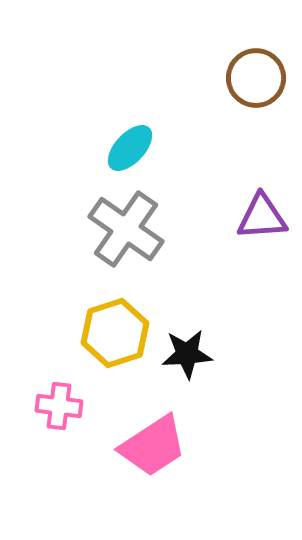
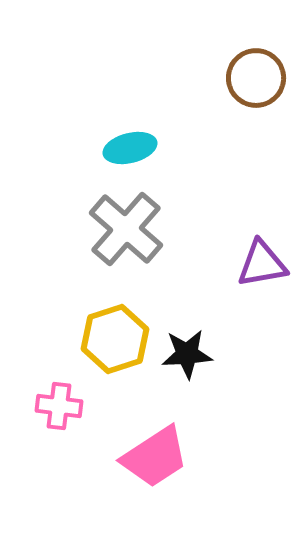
cyan ellipse: rotated 33 degrees clockwise
purple triangle: moved 47 px down; rotated 6 degrees counterclockwise
gray cross: rotated 6 degrees clockwise
yellow hexagon: moved 6 px down
pink trapezoid: moved 2 px right, 11 px down
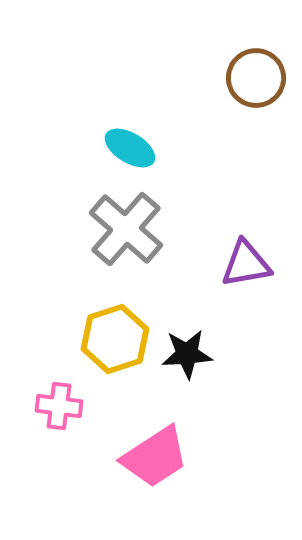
cyan ellipse: rotated 45 degrees clockwise
purple triangle: moved 16 px left
